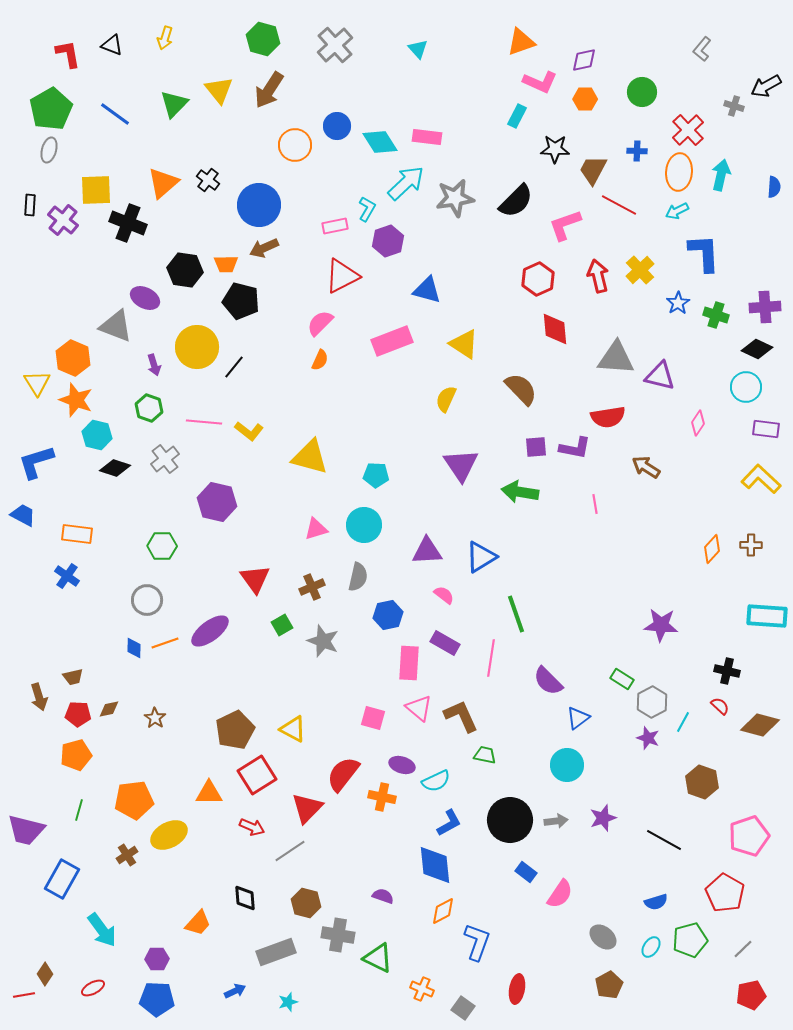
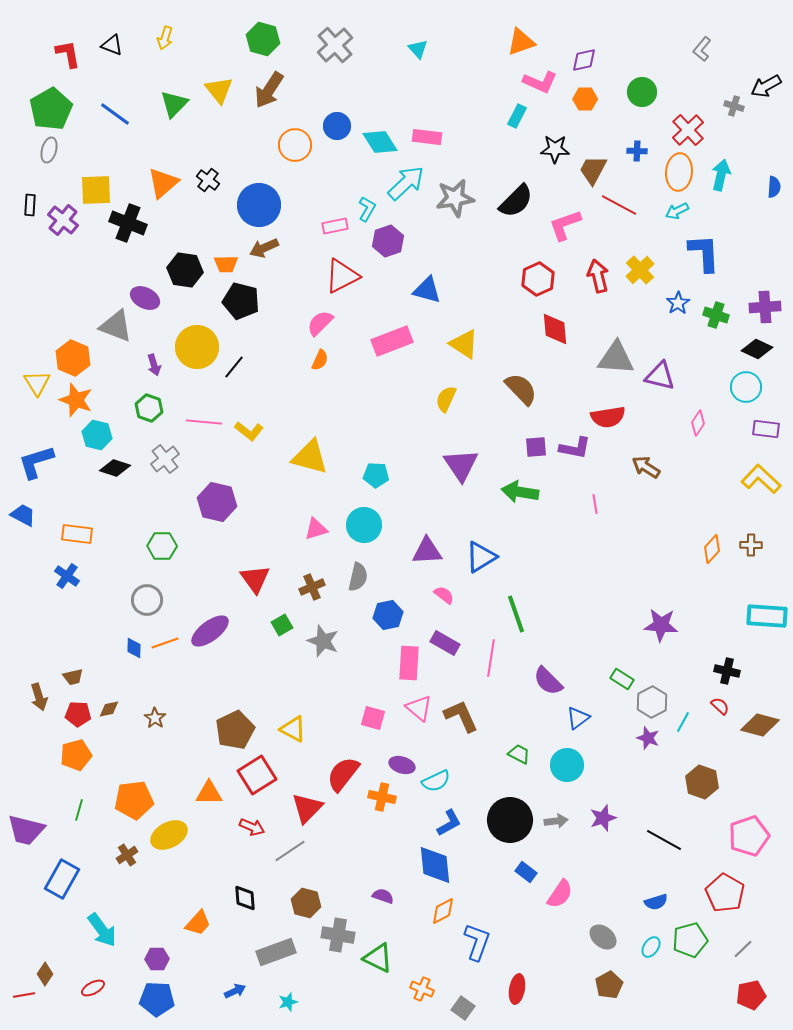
green trapezoid at (485, 755): moved 34 px right, 1 px up; rotated 15 degrees clockwise
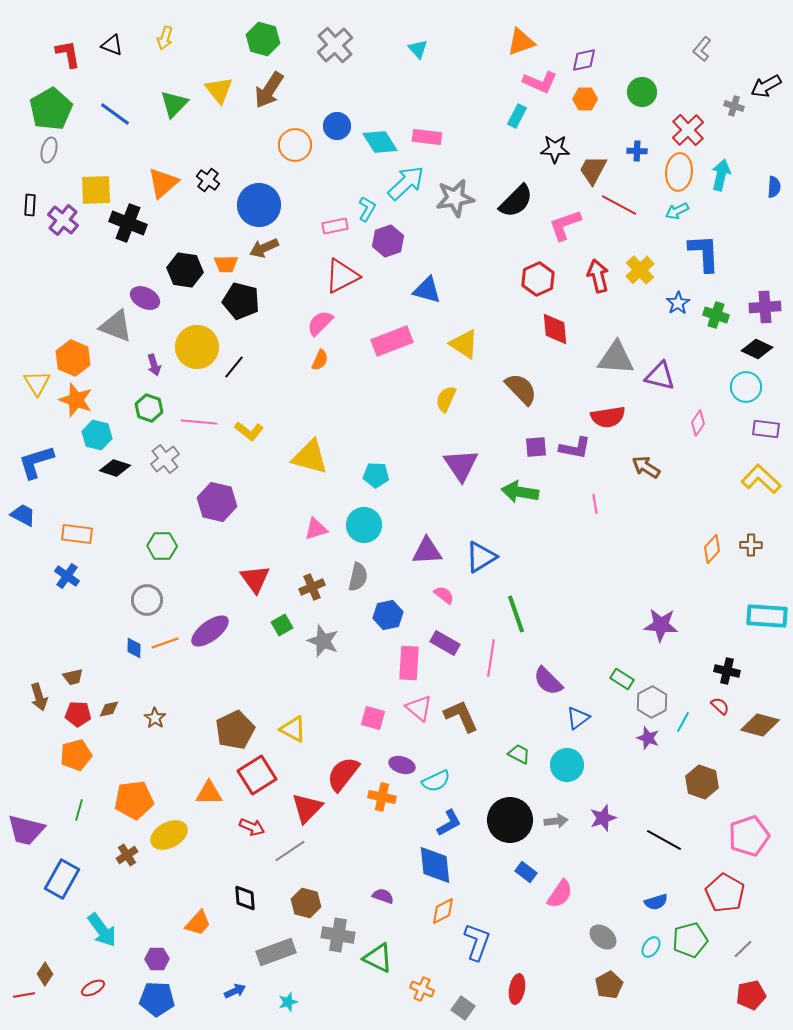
pink line at (204, 422): moved 5 px left
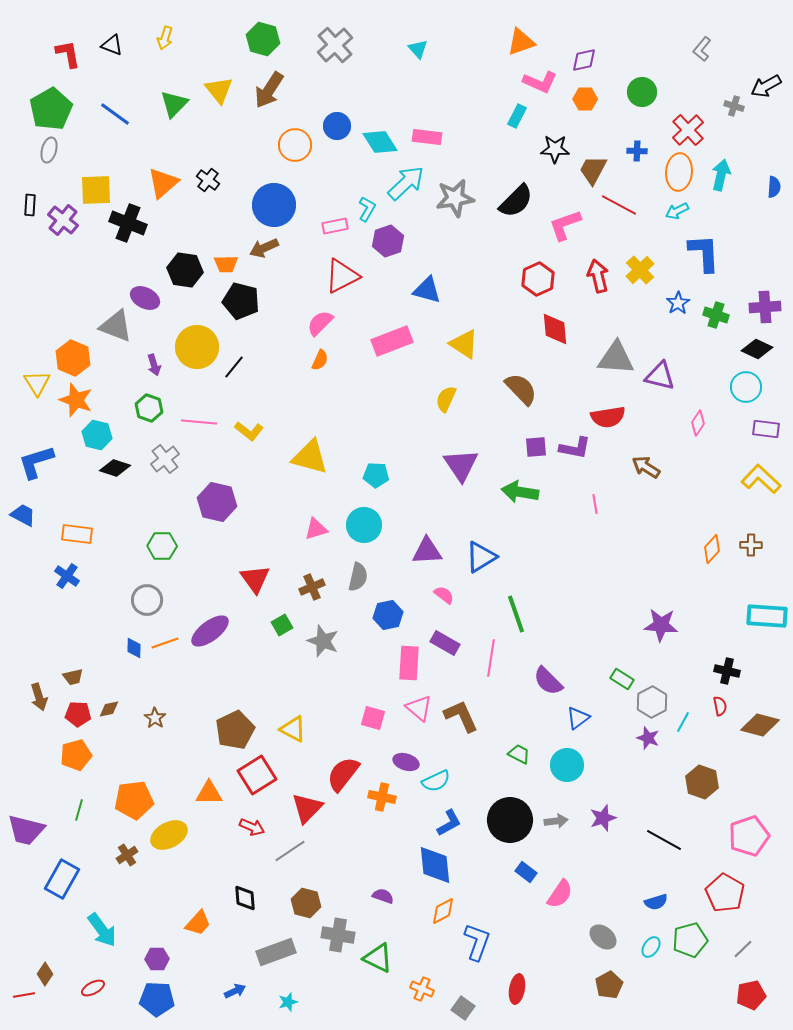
blue circle at (259, 205): moved 15 px right
red semicircle at (720, 706): rotated 36 degrees clockwise
purple ellipse at (402, 765): moved 4 px right, 3 px up
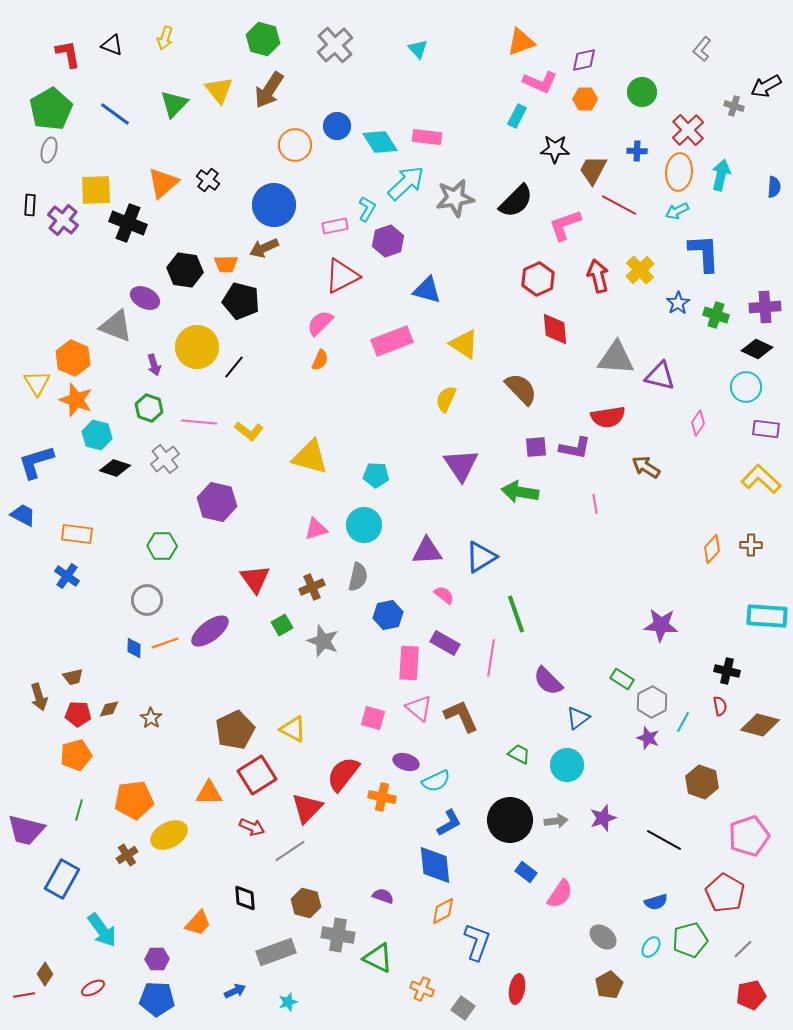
brown star at (155, 718): moved 4 px left
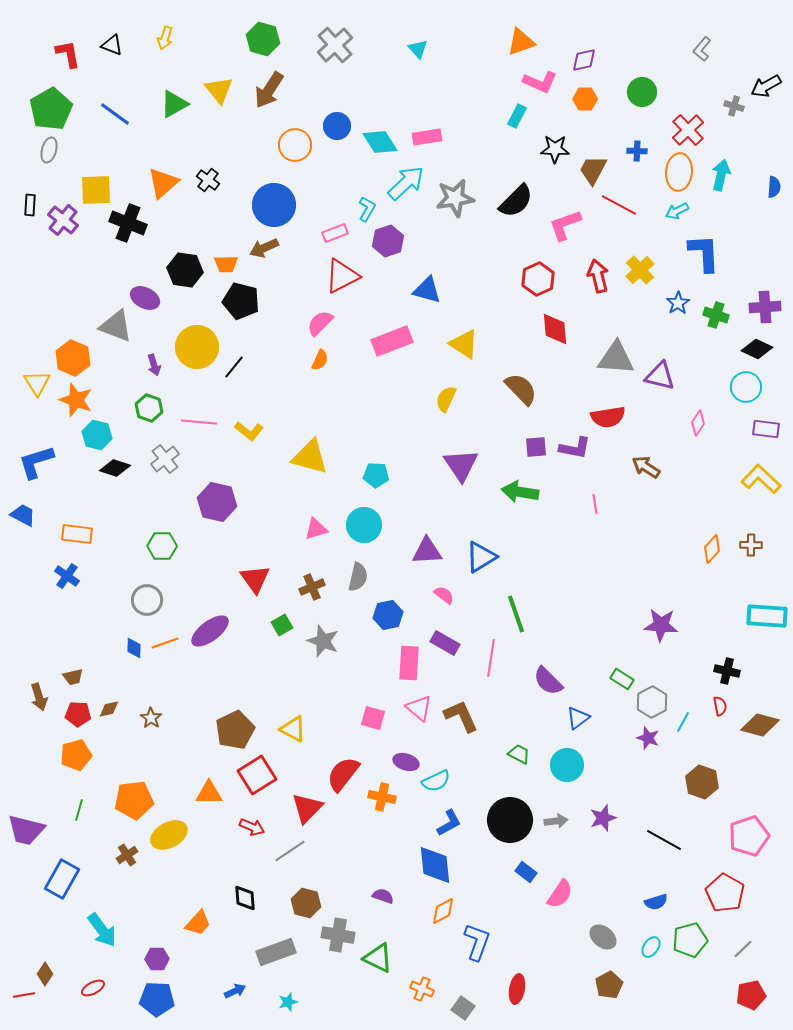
green triangle at (174, 104): rotated 16 degrees clockwise
pink rectangle at (427, 137): rotated 16 degrees counterclockwise
pink rectangle at (335, 226): moved 7 px down; rotated 10 degrees counterclockwise
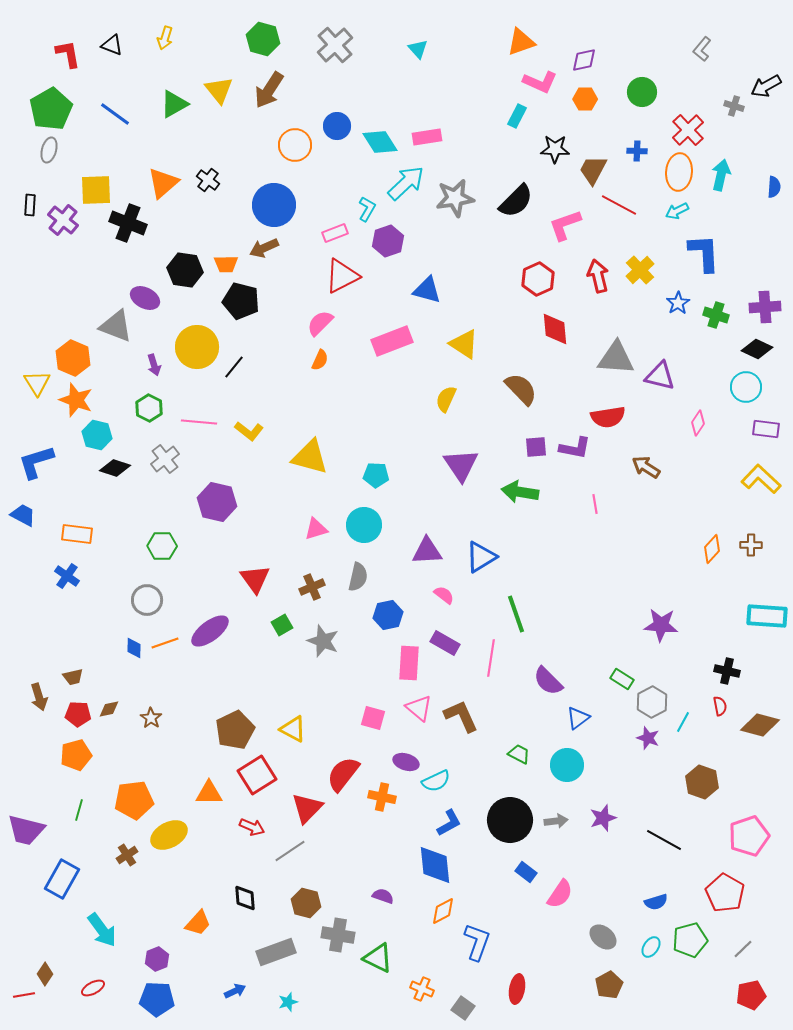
green hexagon at (149, 408): rotated 8 degrees clockwise
purple hexagon at (157, 959): rotated 20 degrees counterclockwise
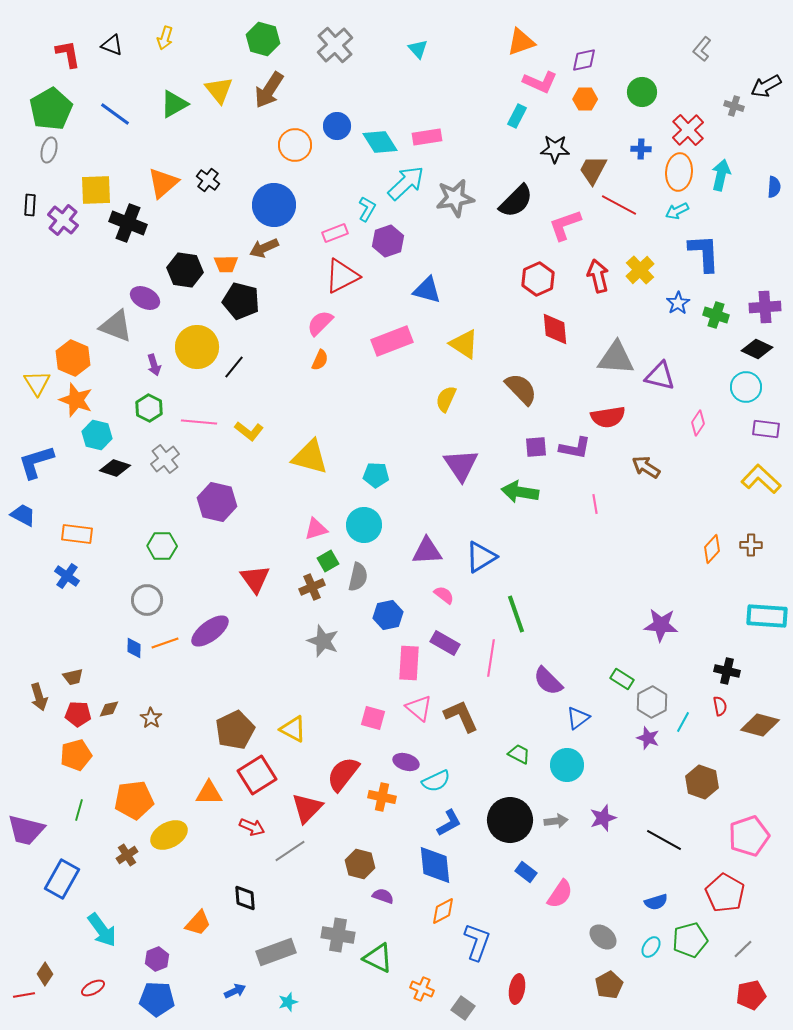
blue cross at (637, 151): moved 4 px right, 2 px up
green square at (282, 625): moved 46 px right, 64 px up
brown hexagon at (306, 903): moved 54 px right, 39 px up
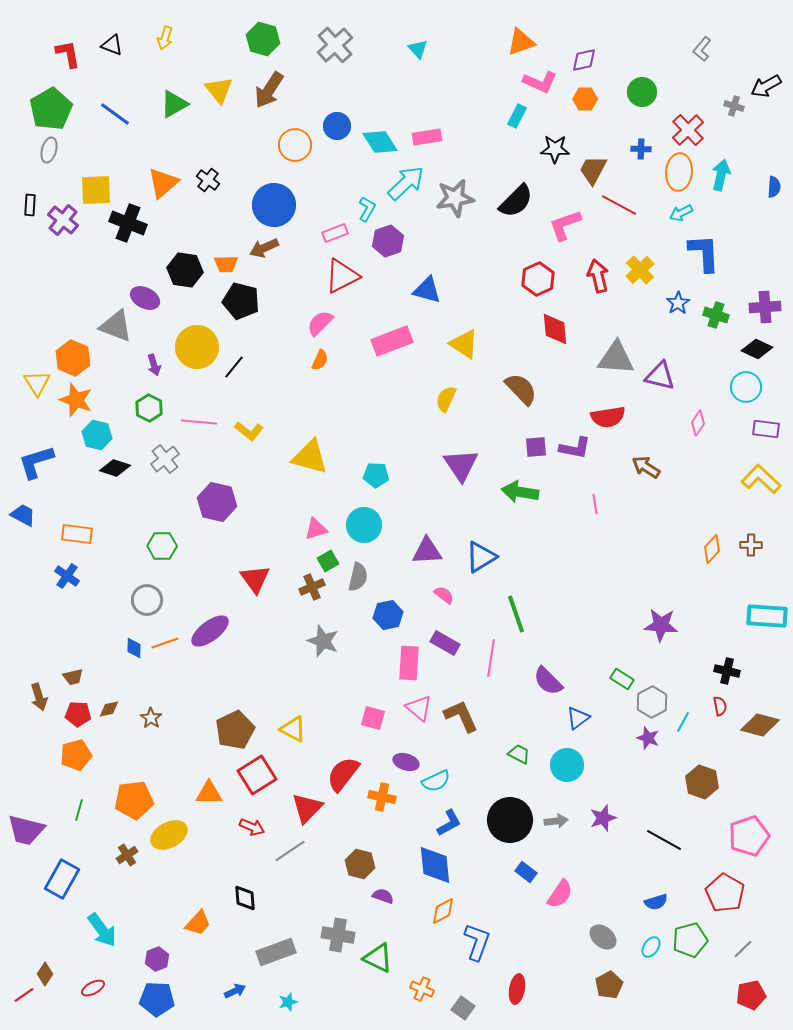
cyan arrow at (677, 211): moved 4 px right, 2 px down
red line at (24, 995): rotated 25 degrees counterclockwise
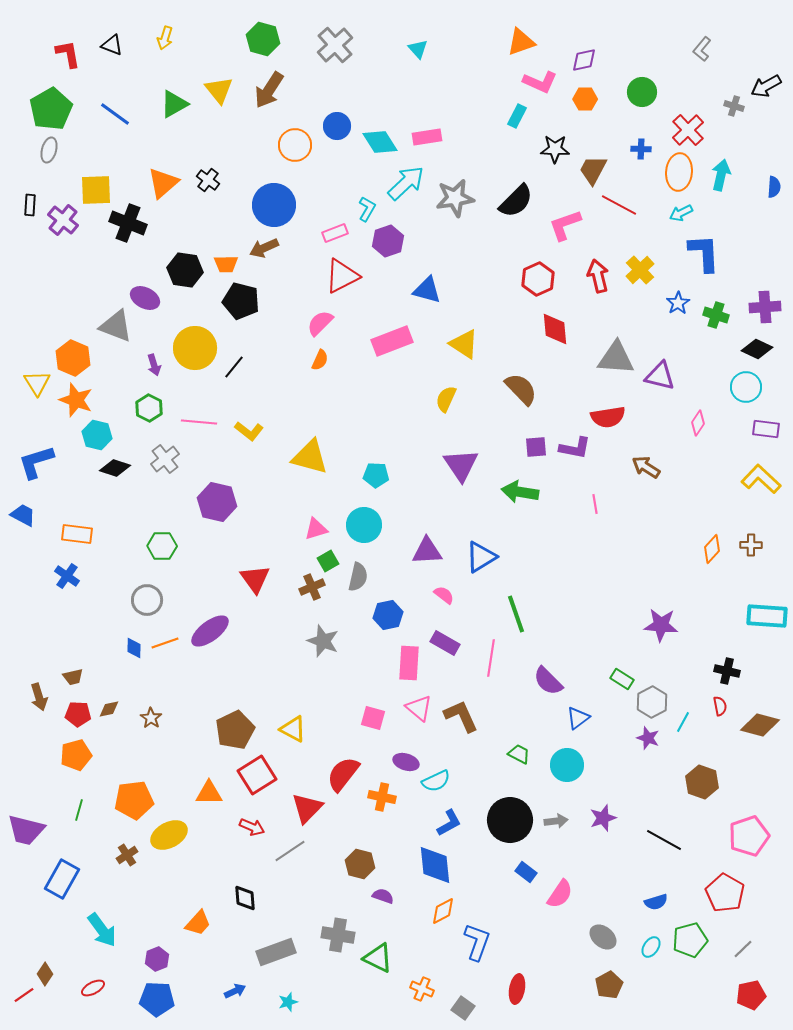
yellow circle at (197, 347): moved 2 px left, 1 px down
